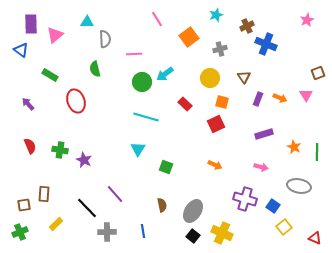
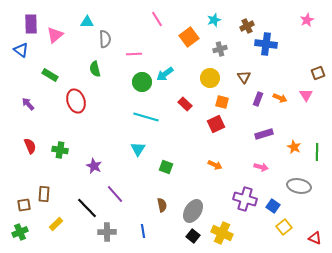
cyan star at (216, 15): moved 2 px left, 5 px down
blue cross at (266, 44): rotated 15 degrees counterclockwise
purple star at (84, 160): moved 10 px right, 6 px down
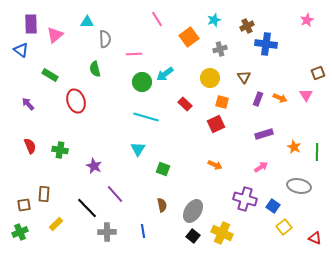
green square at (166, 167): moved 3 px left, 2 px down
pink arrow at (261, 167): rotated 48 degrees counterclockwise
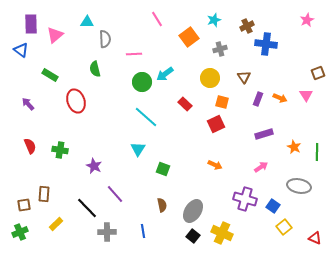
cyan line at (146, 117): rotated 25 degrees clockwise
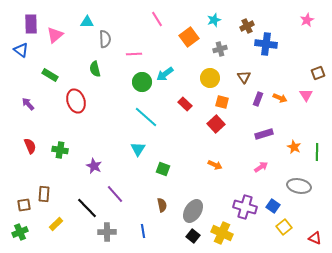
red square at (216, 124): rotated 18 degrees counterclockwise
purple cross at (245, 199): moved 8 px down
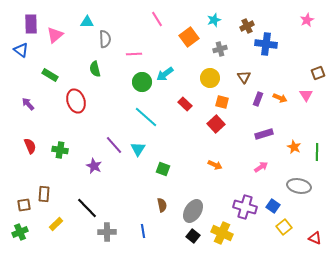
purple line at (115, 194): moved 1 px left, 49 px up
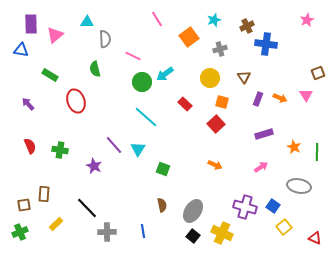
blue triangle at (21, 50): rotated 28 degrees counterclockwise
pink line at (134, 54): moved 1 px left, 2 px down; rotated 28 degrees clockwise
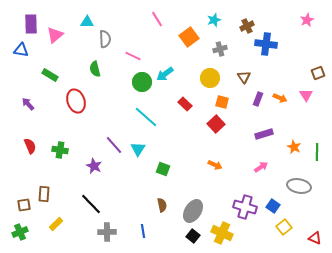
black line at (87, 208): moved 4 px right, 4 px up
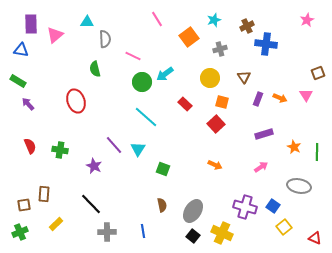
green rectangle at (50, 75): moved 32 px left, 6 px down
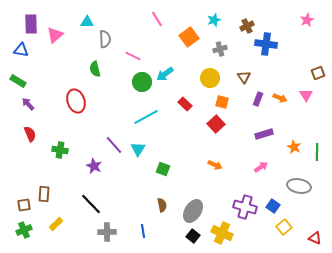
cyan line at (146, 117): rotated 70 degrees counterclockwise
red semicircle at (30, 146): moved 12 px up
green cross at (20, 232): moved 4 px right, 2 px up
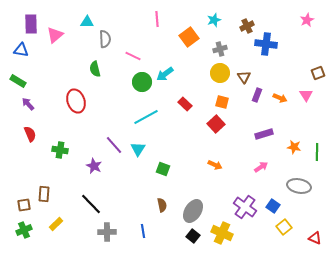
pink line at (157, 19): rotated 28 degrees clockwise
yellow circle at (210, 78): moved 10 px right, 5 px up
purple rectangle at (258, 99): moved 1 px left, 4 px up
orange star at (294, 147): rotated 16 degrees counterclockwise
purple cross at (245, 207): rotated 20 degrees clockwise
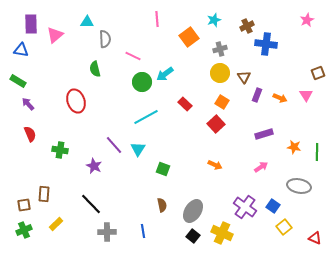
orange square at (222, 102): rotated 16 degrees clockwise
